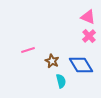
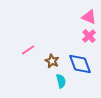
pink triangle: moved 1 px right
pink line: rotated 16 degrees counterclockwise
blue diamond: moved 1 px left, 1 px up; rotated 10 degrees clockwise
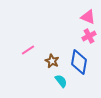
pink triangle: moved 1 px left
pink cross: rotated 16 degrees clockwise
blue diamond: moved 1 px left, 2 px up; rotated 30 degrees clockwise
cyan semicircle: rotated 24 degrees counterclockwise
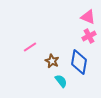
pink line: moved 2 px right, 3 px up
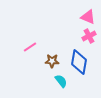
brown star: rotated 24 degrees counterclockwise
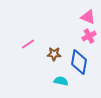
pink line: moved 2 px left, 3 px up
brown star: moved 2 px right, 7 px up
cyan semicircle: rotated 40 degrees counterclockwise
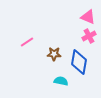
pink line: moved 1 px left, 2 px up
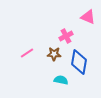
pink cross: moved 23 px left
pink line: moved 11 px down
cyan semicircle: moved 1 px up
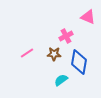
cyan semicircle: rotated 48 degrees counterclockwise
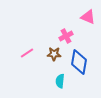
cyan semicircle: moved 1 px left, 1 px down; rotated 48 degrees counterclockwise
